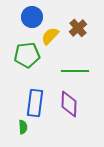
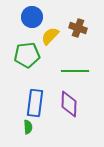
brown cross: rotated 30 degrees counterclockwise
green semicircle: moved 5 px right
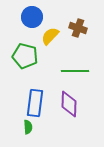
green pentagon: moved 2 px left, 1 px down; rotated 20 degrees clockwise
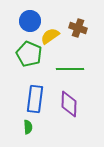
blue circle: moved 2 px left, 4 px down
yellow semicircle: rotated 12 degrees clockwise
green pentagon: moved 4 px right, 2 px up; rotated 10 degrees clockwise
green line: moved 5 px left, 2 px up
blue rectangle: moved 4 px up
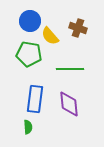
yellow semicircle: rotated 96 degrees counterclockwise
green pentagon: rotated 15 degrees counterclockwise
purple diamond: rotated 8 degrees counterclockwise
